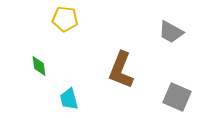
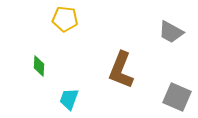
green diamond: rotated 10 degrees clockwise
cyan trapezoid: rotated 35 degrees clockwise
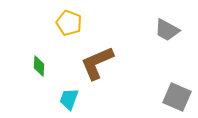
yellow pentagon: moved 4 px right, 4 px down; rotated 15 degrees clockwise
gray trapezoid: moved 4 px left, 2 px up
brown L-shape: moved 24 px left, 7 px up; rotated 45 degrees clockwise
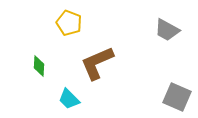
cyan trapezoid: rotated 65 degrees counterclockwise
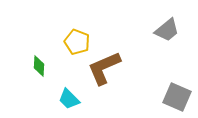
yellow pentagon: moved 8 px right, 19 px down
gray trapezoid: rotated 68 degrees counterclockwise
brown L-shape: moved 7 px right, 5 px down
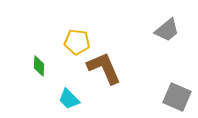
yellow pentagon: rotated 15 degrees counterclockwise
brown L-shape: rotated 90 degrees clockwise
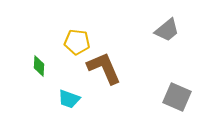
cyan trapezoid: rotated 25 degrees counterclockwise
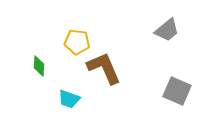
gray square: moved 6 px up
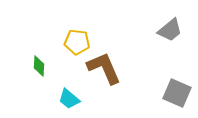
gray trapezoid: moved 3 px right
gray square: moved 2 px down
cyan trapezoid: rotated 20 degrees clockwise
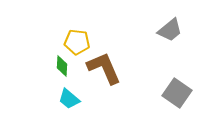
green diamond: moved 23 px right
gray square: rotated 12 degrees clockwise
